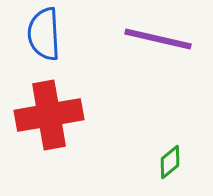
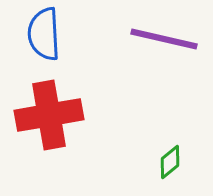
purple line: moved 6 px right
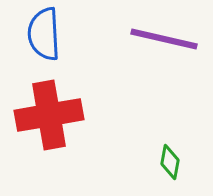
green diamond: rotated 40 degrees counterclockwise
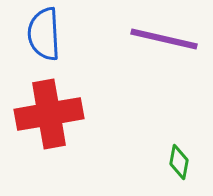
red cross: moved 1 px up
green diamond: moved 9 px right
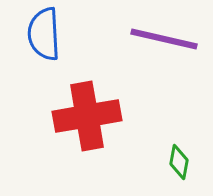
red cross: moved 38 px right, 2 px down
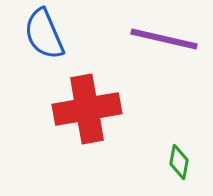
blue semicircle: rotated 20 degrees counterclockwise
red cross: moved 7 px up
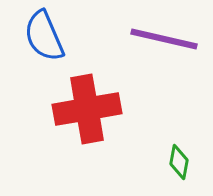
blue semicircle: moved 2 px down
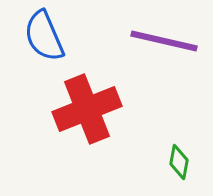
purple line: moved 2 px down
red cross: rotated 12 degrees counterclockwise
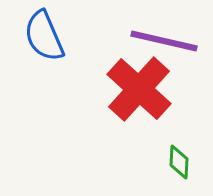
red cross: moved 52 px right, 20 px up; rotated 26 degrees counterclockwise
green diamond: rotated 8 degrees counterclockwise
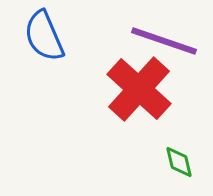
purple line: rotated 6 degrees clockwise
green diamond: rotated 16 degrees counterclockwise
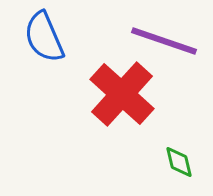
blue semicircle: moved 1 px down
red cross: moved 17 px left, 5 px down
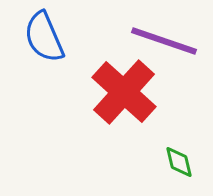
red cross: moved 2 px right, 2 px up
